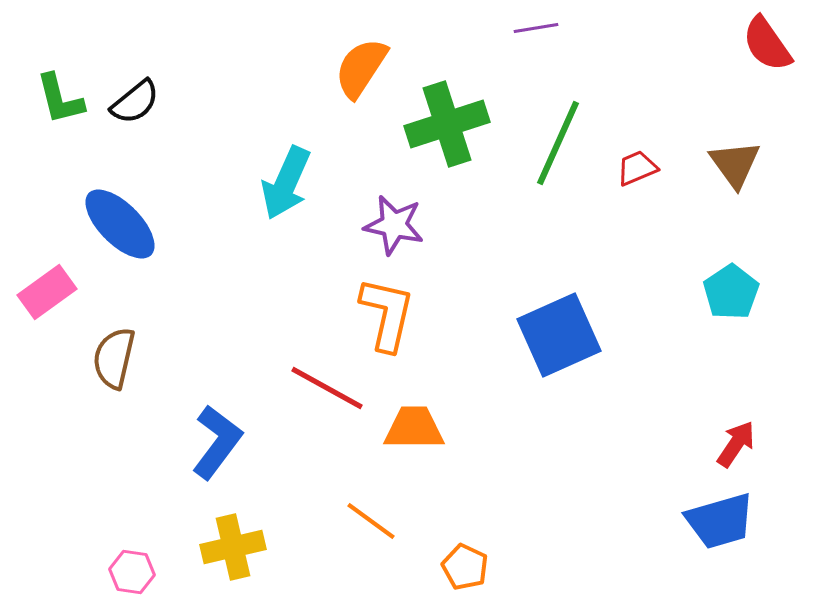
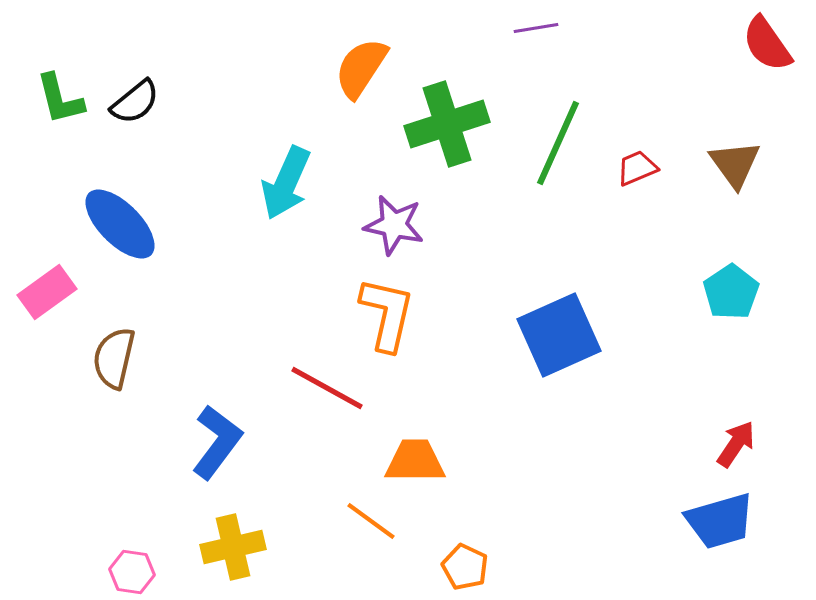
orange trapezoid: moved 1 px right, 33 px down
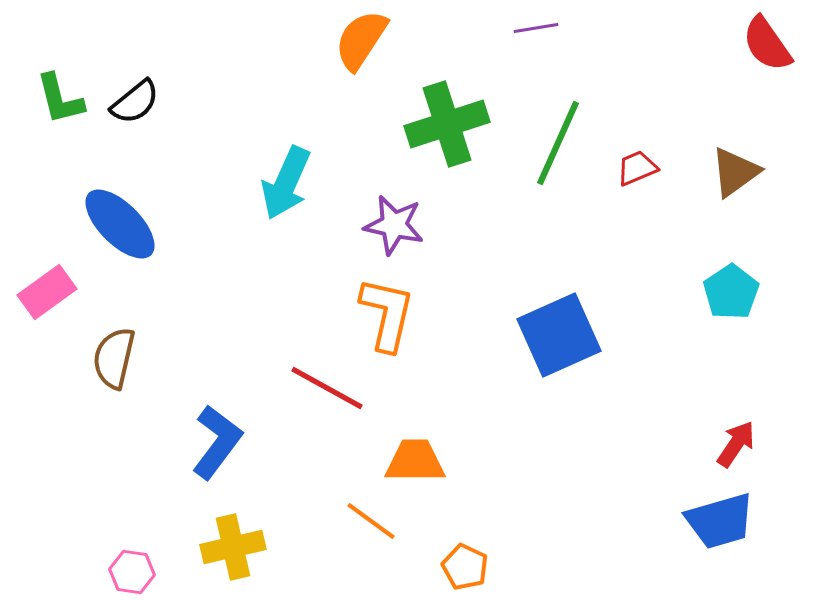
orange semicircle: moved 28 px up
brown triangle: moved 8 px down; rotated 30 degrees clockwise
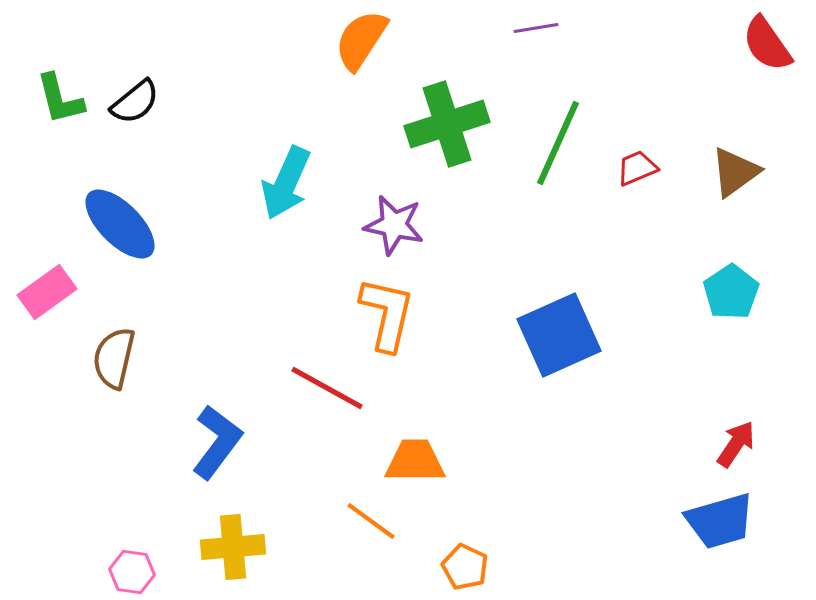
yellow cross: rotated 8 degrees clockwise
